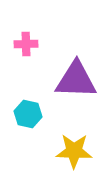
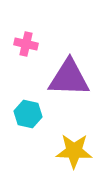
pink cross: rotated 15 degrees clockwise
purple triangle: moved 7 px left, 2 px up
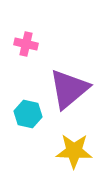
purple triangle: moved 11 px down; rotated 42 degrees counterclockwise
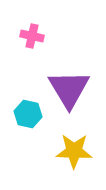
pink cross: moved 6 px right, 8 px up
purple triangle: rotated 21 degrees counterclockwise
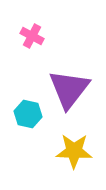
pink cross: rotated 15 degrees clockwise
purple triangle: rotated 9 degrees clockwise
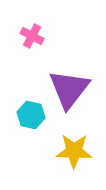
cyan hexagon: moved 3 px right, 1 px down
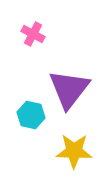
pink cross: moved 1 px right, 2 px up
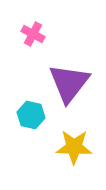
purple triangle: moved 6 px up
yellow star: moved 4 px up
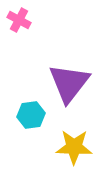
pink cross: moved 14 px left, 14 px up
cyan hexagon: rotated 20 degrees counterclockwise
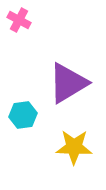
purple triangle: moved 1 px left; rotated 21 degrees clockwise
cyan hexagon: moved 8 px left
